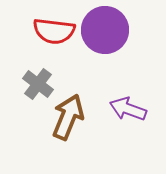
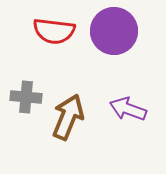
purple circle: moved 9 px right, 1 px down
gray cross: moved 12 px left, 13 px down; rotated 32 degrees counterclockwise
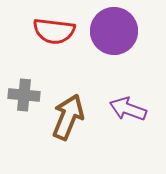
gray cross: moved 2 px left, 2 px up
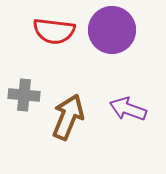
purple circle: moved 2 px left, 1 px up
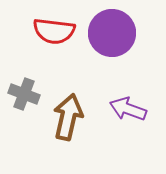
purple circle: moved 3 px down
gray cross: moved 1 px up; rotated 16 degrees clockwise
brown arrow: rotated 9 degrees counterclockwise
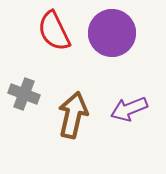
red semicircle: rotated 57 degrees clockwise
purple arrow: moved 1 px right; rotated 42 degrees counterclockwise
brown arrow: moved 5 px right, 2 px up
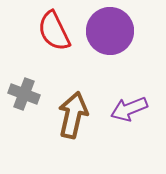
purple circle: moved 2 px left, 2 px up
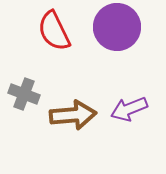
purple circle: moved 7 px right, 4 px up
brown arrow: rotated 72 degrees clockwise
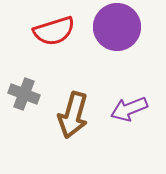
red semicircle: rotated 81 degrees counterclockwise
brown arrow: rotated 111 degrees clockwise
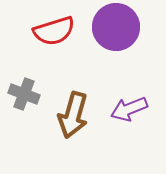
purple circle: moved 1 px left
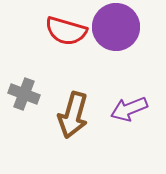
red semicircle: moved 12 px right; rotated 33 degrees clockwise
